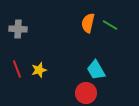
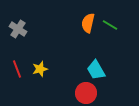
gray cross: rotated 30 degrees clockwise
yellow star: moved 1 px right, 1 px up
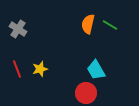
orange semicircle: moved 1 px down
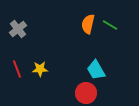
gray cross: rotated 18 degrees clockwise
yellow star: rotated 14 degrees clockwise
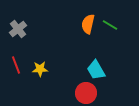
red line: moved 1 px left, 4 px up
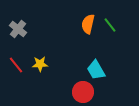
green line: rotated 21 degrees clockwise
gray cross: rotated 12 degrees counterclockwise
red line: rotated 18 degrees counterclockwise
yellow star: moved 5 px up
red circle: moved 3 px left, 1 px up
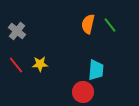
gray cross: moved 1 px left, 2 px down
cyan trapezoid: rotated 145 degrees counterclockwise
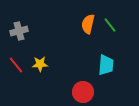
gray cross: moved 2 px right; rotated 36 degrees clockwise
cyan trapezoid: moved 10 px right, 5 px up
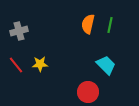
green line: rotated 49 degrees clockwise
cyan trapezoid: rotated 50 degrees counterclockwise
red circle: moved 5 px right
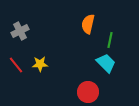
green line: moved 15 px down
gray cross: moved 1 px right; rotated 12 degrees counterclockwise
cyan trapezoid: moved 2 px up
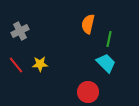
green line: moved 1 px left, 1 px up
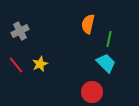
yellow star: rotated 21 degrees counterclockwise
red circle: moved 4 px right
